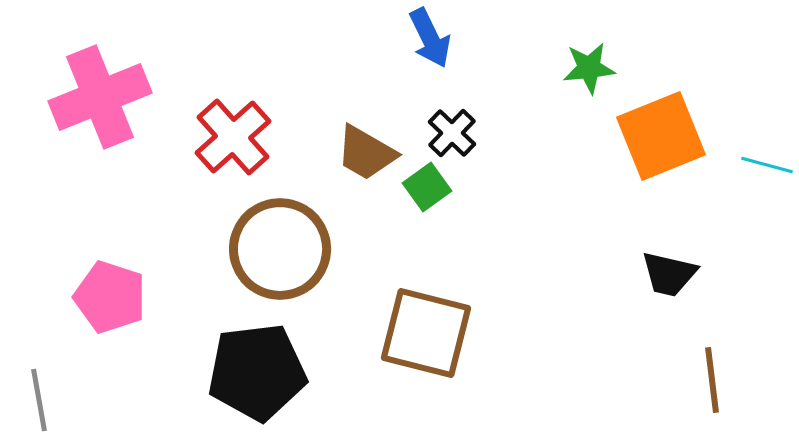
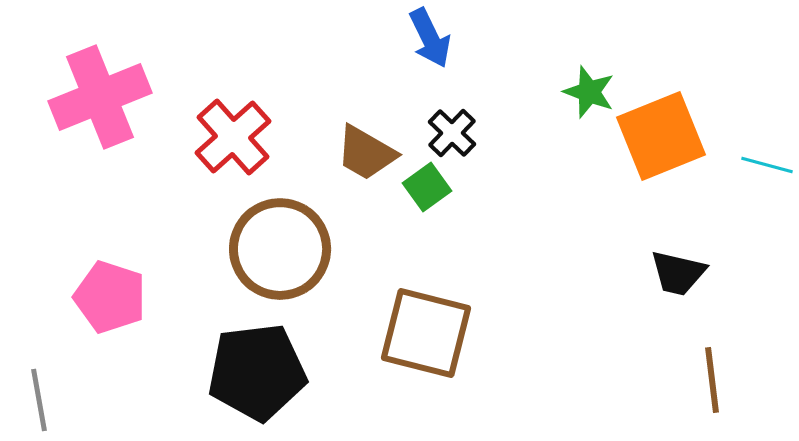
green star: moved 24 px down; rotated 26 degrees clockwise
black trapezoid: moved 9 px right, 1 px up
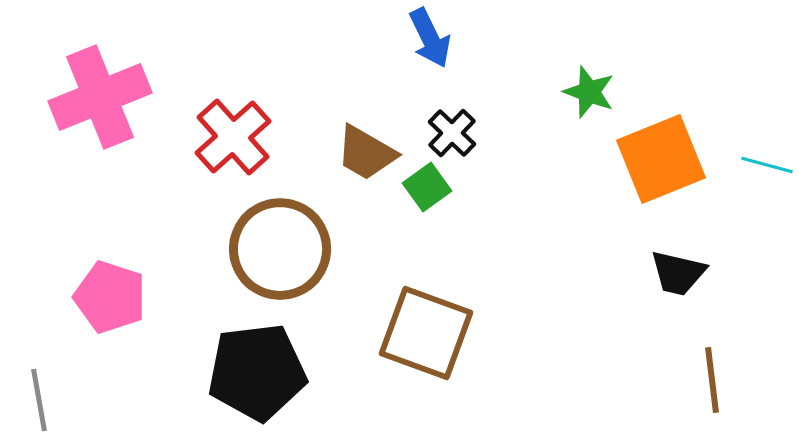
orange square: moved 23 px down
brown square: rotated 6 degrees clockwise
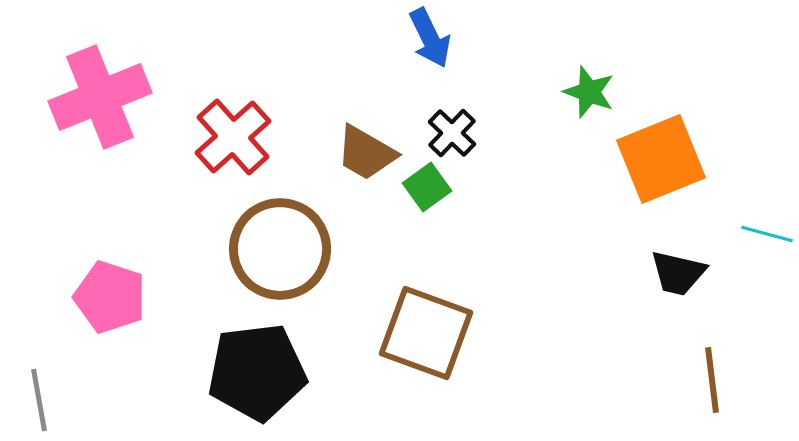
cyan line: moved 69 px down
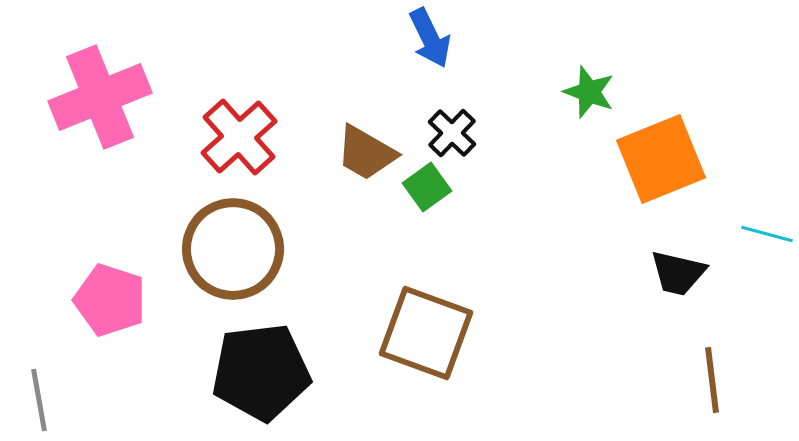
red cross: moved 6 px right
brown circle: moved 47 px left
pink pentagon: moved 3 px down
black pentagon: moved 4 px right
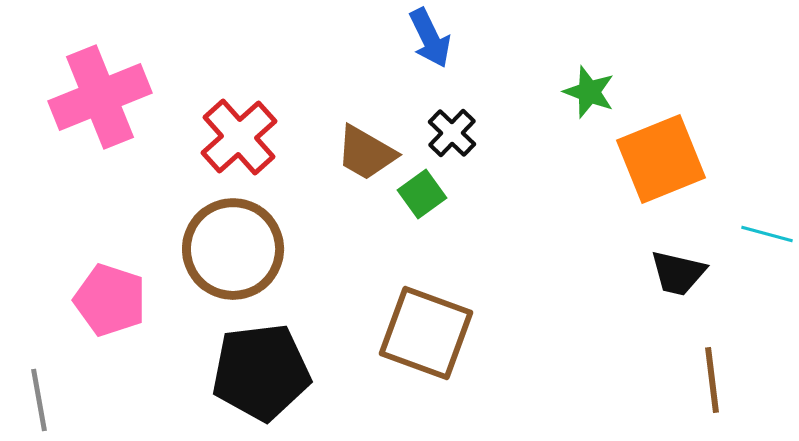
green square: moved 5 px left, 7 px down
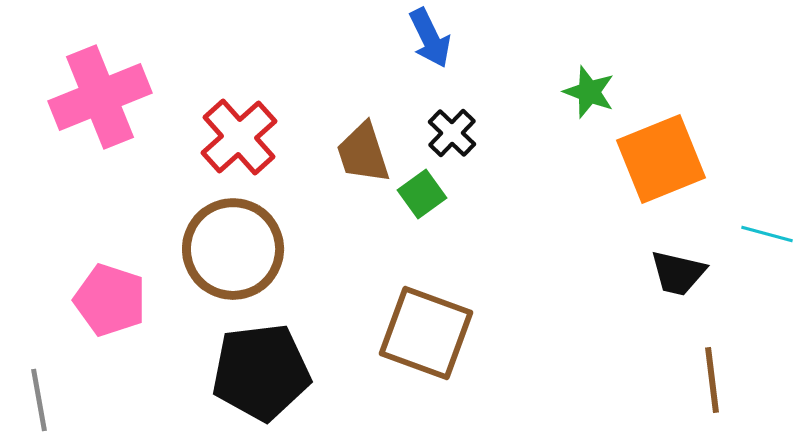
brown trapezoid: moved 3 px left; rotated 42 degrees clockwise
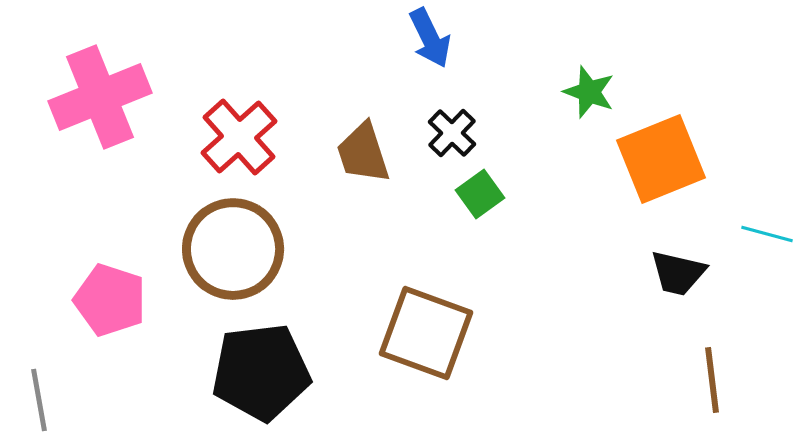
green square: moved 58 px right
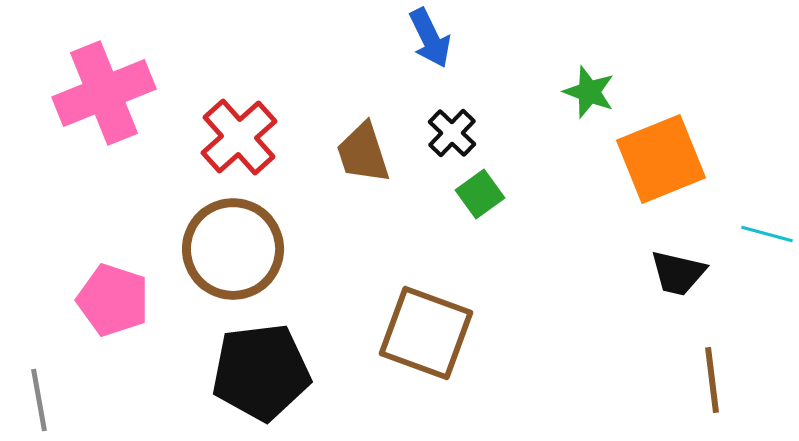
pink cross: moved 4 px right, 4 px up
pink pentagon: moved 3 px right
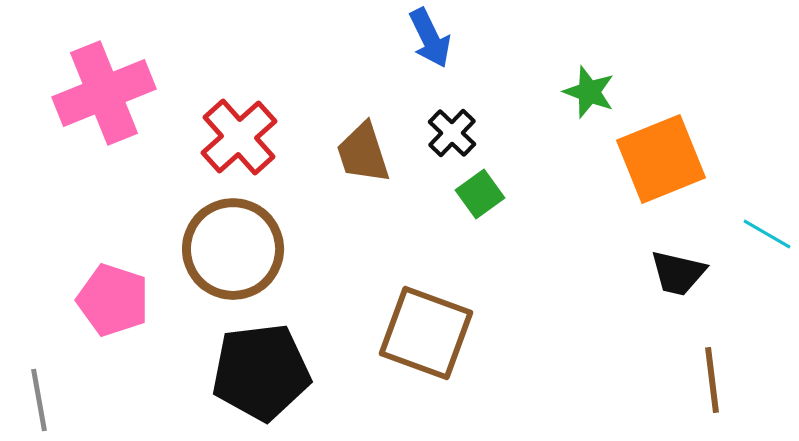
cyan line: rotated 15 degrees clockwise
